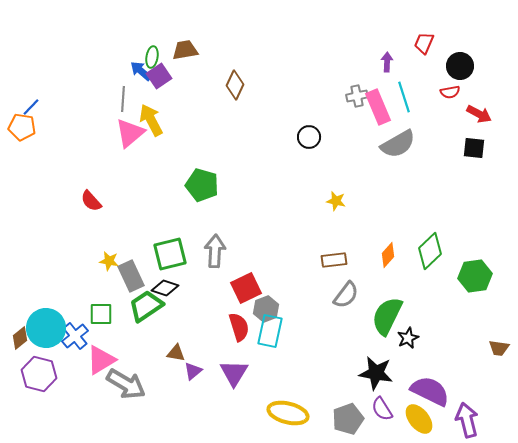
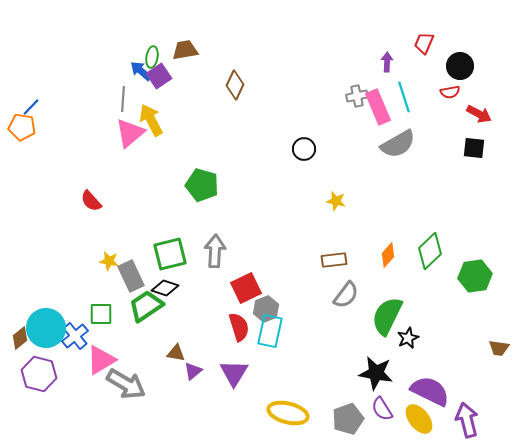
black circle at (309, 137): moved 5 px left, 12 px down
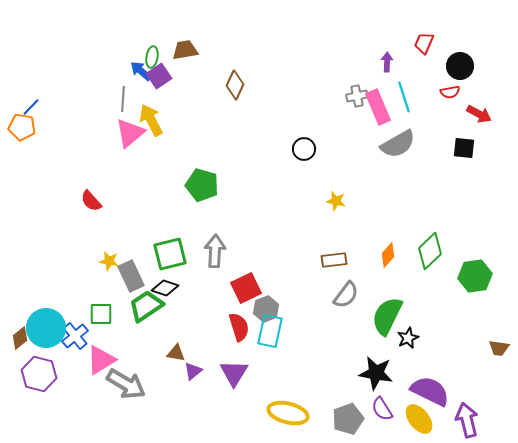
black square at (474, 148): moved 10 px left
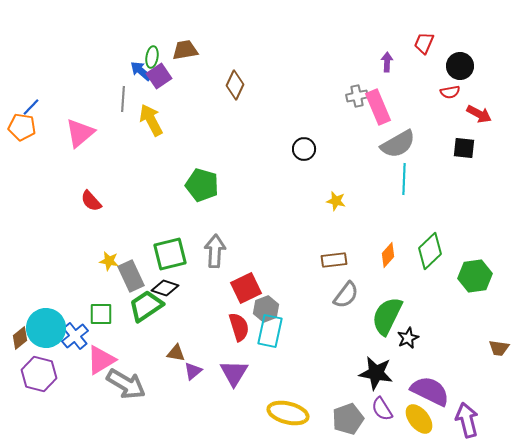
cyan line at (404, 97): moved 82 px down; rotated 20 degrees clockwise
pink triangle at (130, 133): moved 50 px left
